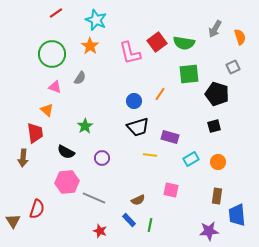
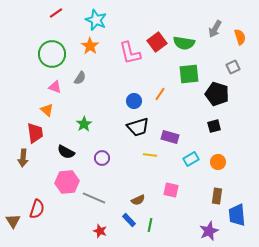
green star: moved 1 px left, 2 px up
purple star: rotated 18 degrees counterclockwise
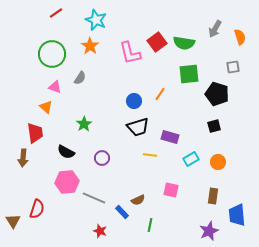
gray square: rotated 16 degrees clockwise
orange triangle: moved 1 px left, 3 px up
brown rectangle: moved 4 px left
blue rectangle: moved 7 px left, 8 px up
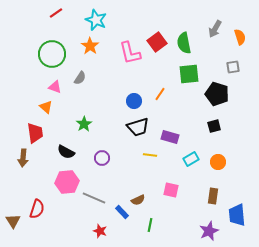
green semicircle: rotated 70 degrees clockwise
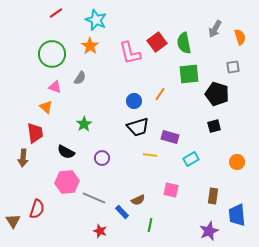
orange circle: moved 19 px right
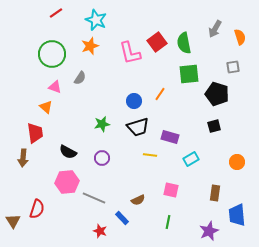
orange star: rotated 18 degrees clockwise
green star: moved 18 px right; rotated 21 degrees clockwise
black semicircle: moved 2 px right
brown rectangle: moved 2 px right, 3 px up
blue rectangle: moved 6 px down
green line: moved 18 px right, 3 px up
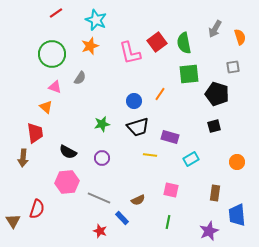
gray line: moved 5 px right
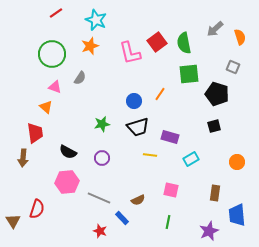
gray arrow: rotated 18 degrees clockwise
gray square: rotated 32 degrees clockwise
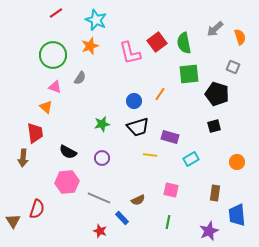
green circle: moved 1 px right, 1 px down
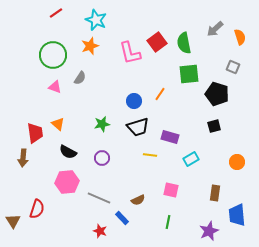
orange triangle: moved 12 px right, 17 px down
